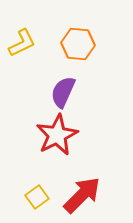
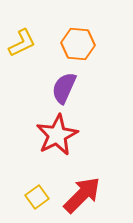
purple semicircle: moved 1 px right, 4 px up
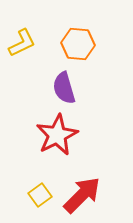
purple semicircle: rotated 40 degrees counterclockwise
yellow square: moved 3 px right, 2 px up
